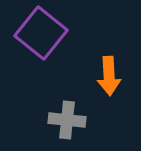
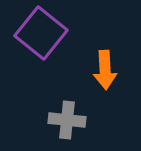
orange arrow: moved 4 px left, 6 px up
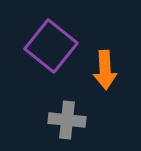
purple square: moved 10 px right, 13 px down
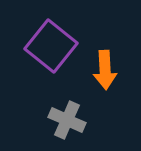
gray cross: rotated 18 degrees clockwise
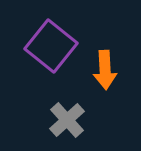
gray cross: rotated 24 degrees clockwise
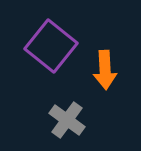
gray cross: rotated 12 degrees counterclockwise
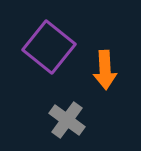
purple square: moved 2 px left, 1 px down
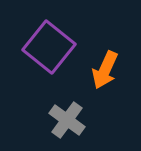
orange arrow: rotated 27 degrees clockwise
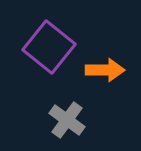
orange arrow: rotated 114 degrees counterclockwise
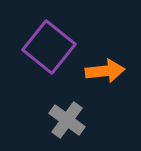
orange arrow: moved 1 px down; rotated 6 degrees counterclockwise
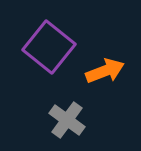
orange arrow: rotated 15 degrees counterclockwise
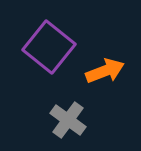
gray cross: moved 1 px right
